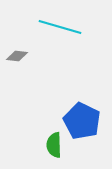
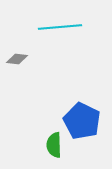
cyan line: rotated 21 degrees counterclockwise
gray diamond: moved 3 px down
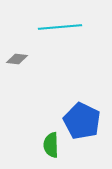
green semicircle: moved 3 px left
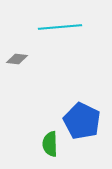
green semicircle: moved 1 px left, 1 px up
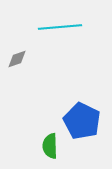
gray diamond: rotated 25 degrees counterclockwise
green semicircle: moved 2 px down
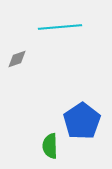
blue pentagon: rotated 12 degrees clockwise
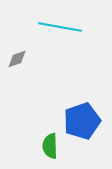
cyan line: rotated 15 degrees clockwise
blue pentagon: rotated 15 degrees clockwise
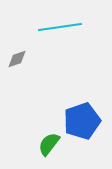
cyan line: rotated 18 degrees counterclockwise
green semicircle: moved 1 px left, 2 px up; rotated 40 degrees clockwise
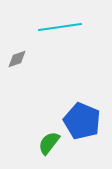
blue pentagon: rotated 30 degrees counterclockwise
green semicircle: moved 1 px up
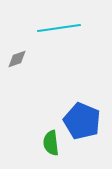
cyan line: moved 1 px left, 1 px down
green semicircle: moved 2 px right; rotated 45 degrees counterclockwise
